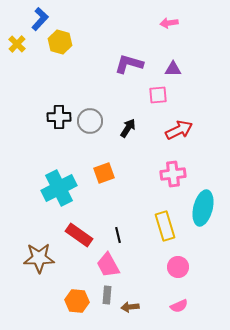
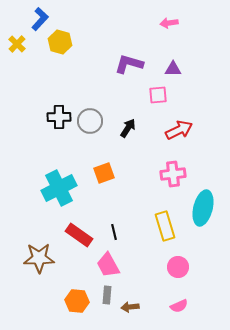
black line: moved 4 px left, 3 px up
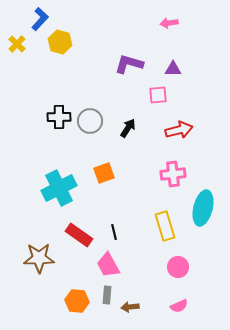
red arrow: rotated 12 degrees clockwise
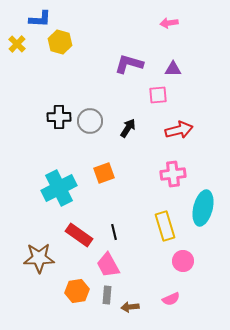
blue L-shape: rotated 50 degrees clockwise
pink circle: moved 5 px right, 6 px up
orange hexagon: moved 10 px up; rotated 15 degrees counterclockwise
pink semicircle: moved 8 px left, 7 px up
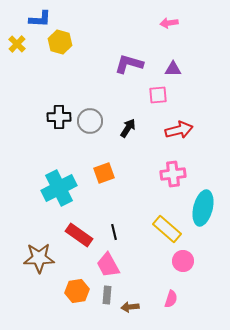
yellow rectangle: moved 2 px right, 3 px down; rotated 32 degrees counterclockwise
pink semicircle: rotated 48 degrees counterclockwise
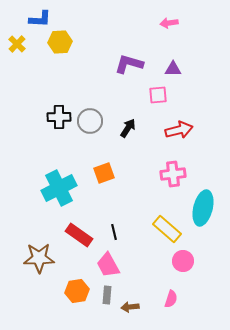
yellow hexagon: rotated 20 degrees counterclockwise
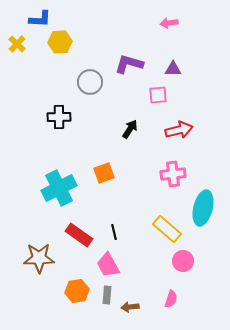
gray circle: moved 39 px up
black arrow: moved 2 px right, 1 px down
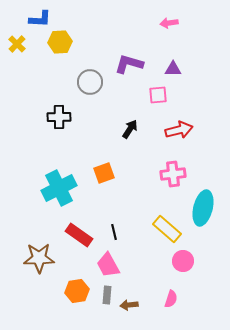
brown arrow: moved 1 px left, 2 px up
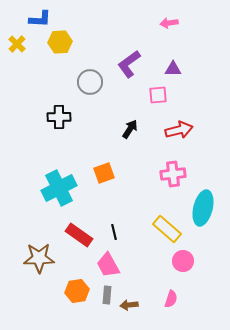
purple L-shape: rotated 52 degrees counterclockwise
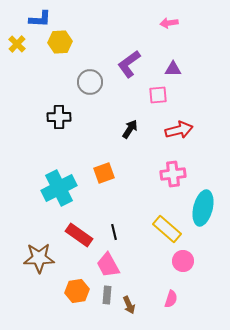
brown arrow: rotated 108 degrees counterclockwise
